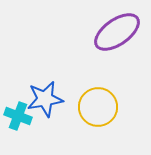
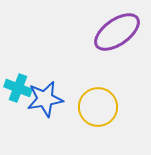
cyan cross: moved 28 px up
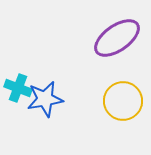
purple ellipse: moved 6 px down
yellow circle: moved 25 px right, 6 px up
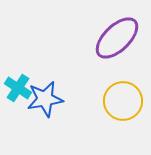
purple ellipse: rotated 9 degrees counterclockwise
cyan cross: rotated 12 degrees clockwise
